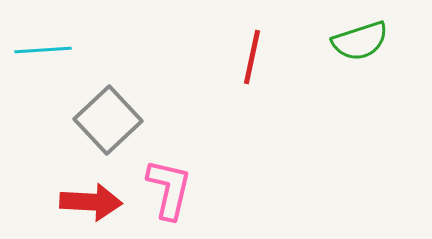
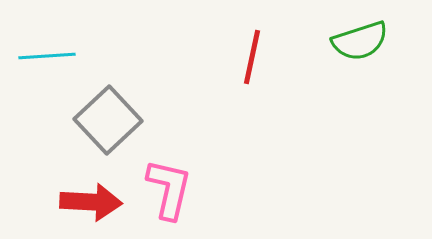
cyan line: moved 4 px right, 6 px down
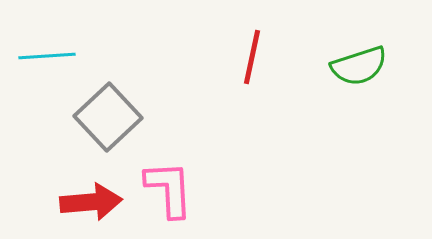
green semicircle: moved 1 px left, 25 px down
gray square: moved 3 px up
pink L-shape: rotated 16 degrees counterclockwise
red arrow: rotated 8 degrees counterclockwise
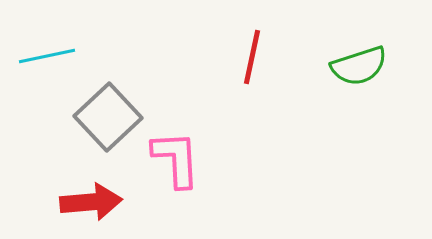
cyan line: rotated 8 degrees counterclockwise
pink L-shape: moved 7 px right, 30 px up
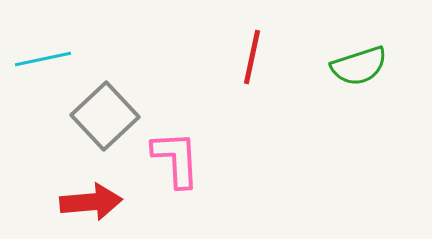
cyan line: moved 4 px left, 3 px down
gray square: moved 3 px left, 1 px up
